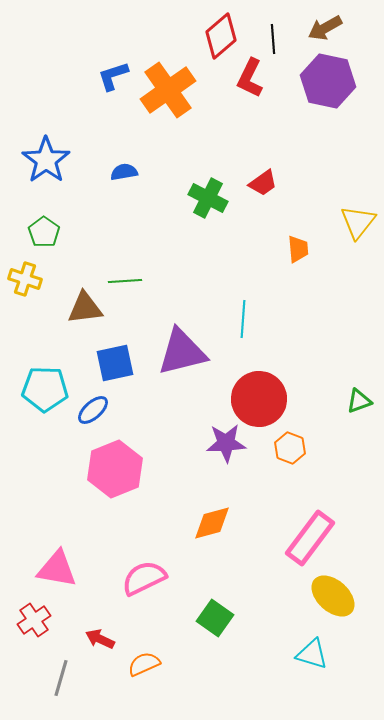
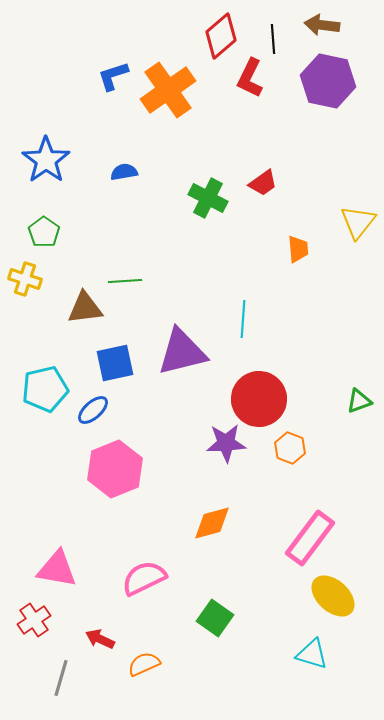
brown arrow: moved 3 px left, 3 px up; rotated 36 degrees clockwise
cyan pentagon: rotated 15 degrees counterclockwise
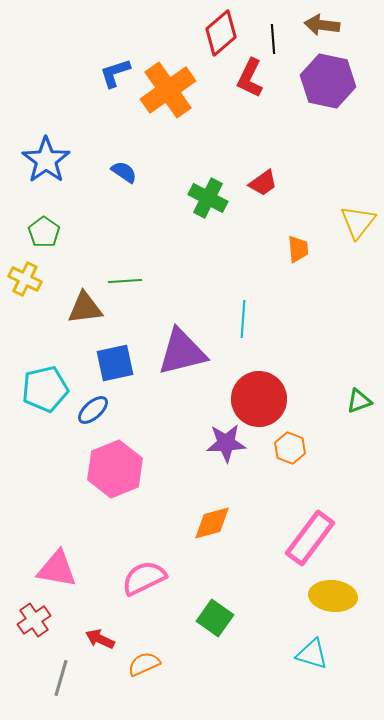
red diamond: moved 3 px up
blue L-shape: moved 2 px right, 3 px up
blue semicircle: rotated 44 degrees clockwise
yellow cross: rotated 8 degrees clockwise
yellow ellipse: rotated 36 degrees counterclockwise
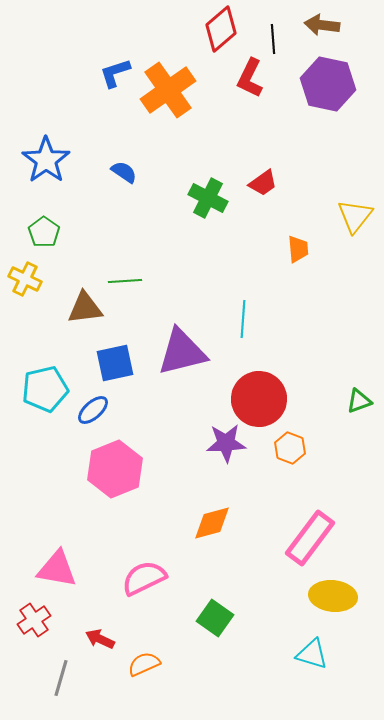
red diamond: moved 4 px up
purple hexagon: moved 3 px down
yellow triangle: moved 3 px left, 6 px up
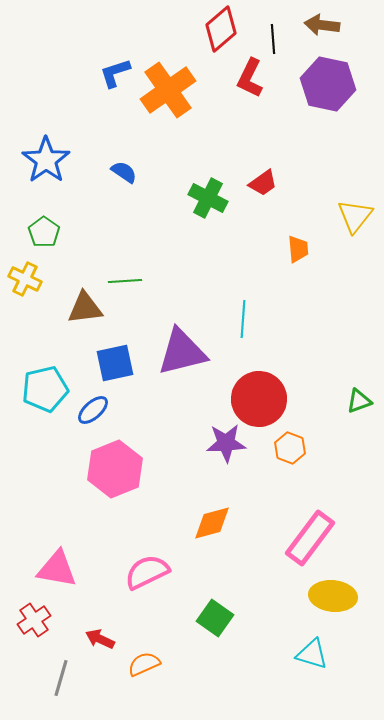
pink semicircle: moved 3 px right, 6 px up
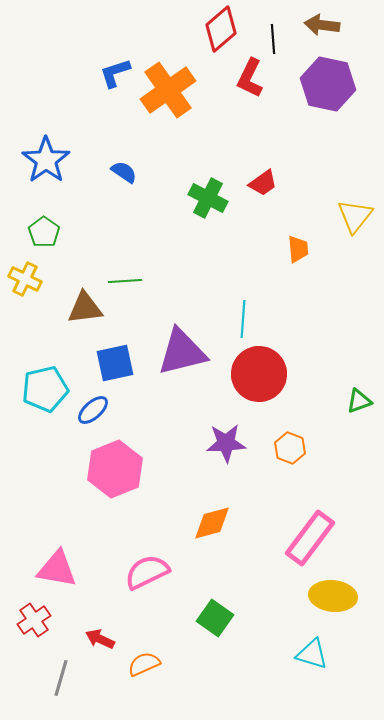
red circle: moved 25 px up
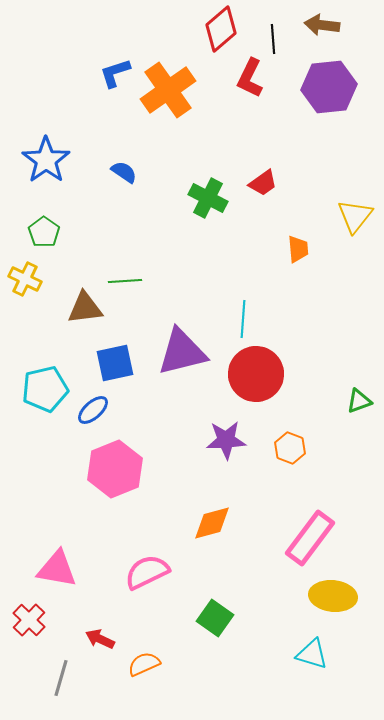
purple hexagon: moved 1 px right, 3 px down; rotated 18 degrees counterclockwise
red circle: moved 3 px left
purple star: moved 3 px up
red cross: moved 5 px left; rotated 12 degrees counterclockwise
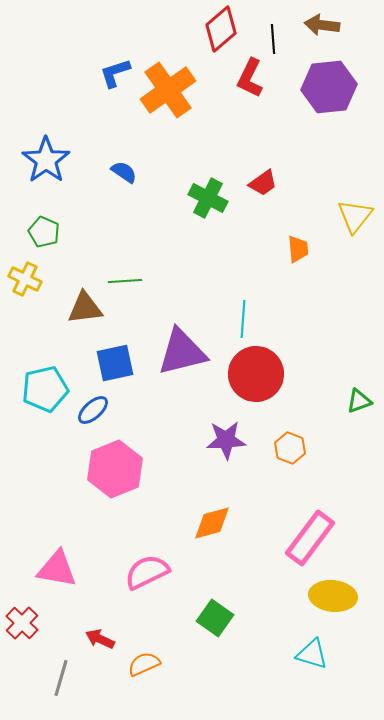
green pentagon: rotated 12 degrees counterclockwise
red cross: moved 7 px left, 3 px down
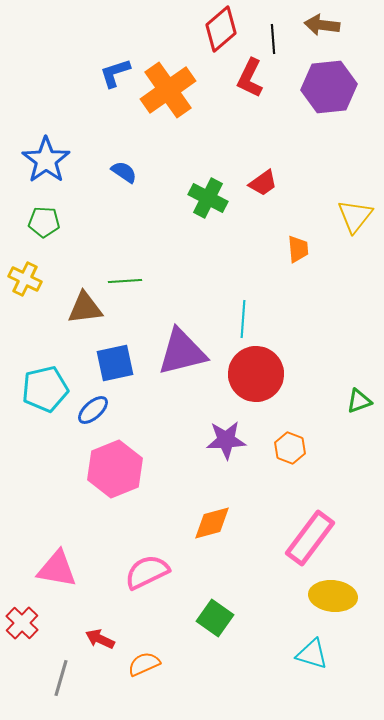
green pentagon: moved 10 px up; rotated 20 degrees counterclockwise
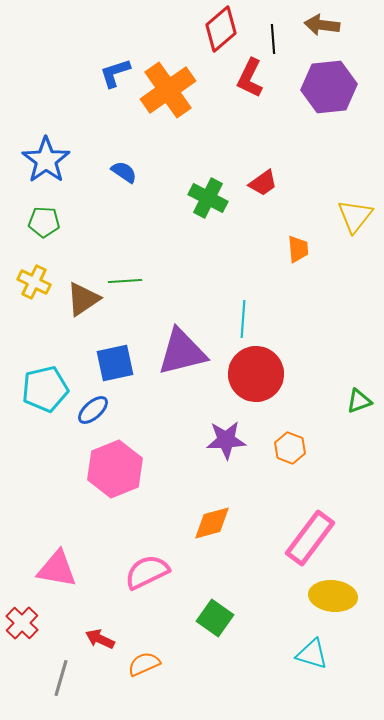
yellow cross: moved 9 px right, 3 px down
brown triangle: moved 2 px left, 9 px up; rotated 27 degrees counterclockwise
